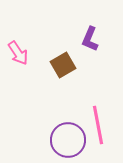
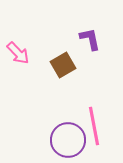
purple L-shape: rotated 145 degrees clockwise
pink arrow: rotated 10 degrees counterclockwise
pink line: moved 4 px left, 1 px down
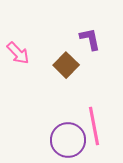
brown square: moved 3 px right; rotated 15 degrees counterclockwise
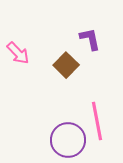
pink line: moved 3 px right, 5 px up
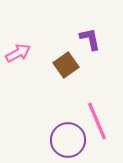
pink arrow: rotated 75 degrees counterclockwise
brown square: rotated 10 degrees clockwise
pink line: rotated 12 degrees counterclockwise
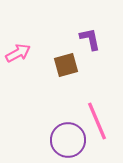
brown square: rotated 20 degrees clockwise
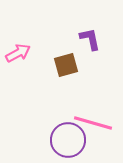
pink line: moved 4 px left, 2 px down; rotated 51 degrees counterclockwise
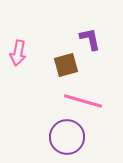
pink arrow: rotated 130 degrees clockwise
pink line: moved 10 px left, 22 px up
purple circle: moved 1 px left, 3 px up
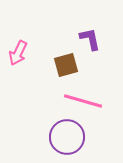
pink arrow: rotated 15 degrees clockwise
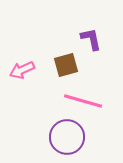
purple L-shape: moved 1 px right
pink arrow: moved 4 px right, 17 px down; rotated 40 degrees clockwise
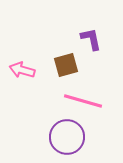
pink arrow: rotated 40 degrees clockwise
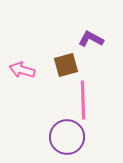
purple L-shape: rotated 50 degrees counterclockwise
pink line: moved 1 px up; rotated 72 degrees clockwise
